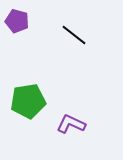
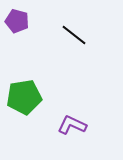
green pentagon: moved 4 px left, 4 px up
purple L-shape: moved 1 px right, 1 px down
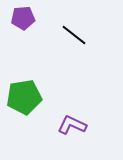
purple pentagon: moved 6 px right, 3 px up; rotated 20 degrees counterclockwise
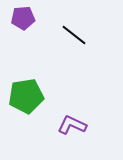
green pentagon: moved 2 px right, 1 px up
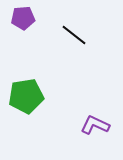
purple L-shape: moved 23 px right
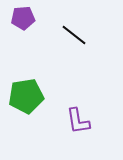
purple L-shape: moved 17 px left, 4 px up; rotated 124 degrees counterclockwise
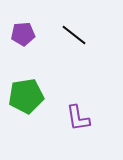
purple pentagon: moved 16 px down
purple L-shape: moved 3 px up
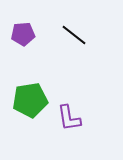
green pentagon: moved 4 px right, 4 px down
purple L-shape: moved 9 px left
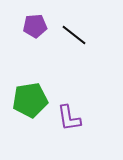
purple pentagon: moved 12 px right, 8 px up
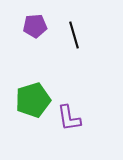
black line: rotated 36 degrees clockwise
green pentagon: moved 3 px right; rotated 8 degrees counterclockwise
